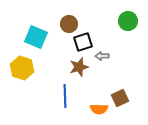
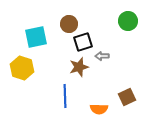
cyan square: rotated 35 degrees counterclockwise
brown square: moved 7 px right, 1 px up
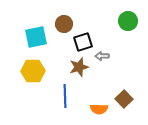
brown circle: moved 5 px left
yellow hexagon: moved 11 px right, 3 px down; rotated 20 degrees counterclockwise
brown square: moved 3 px left, 2 px down; rotated 18 degrees counterclockwise
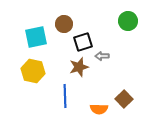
yellow hexagon: rotated 15 degrees clockwise
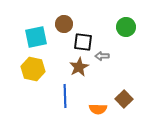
green circle: moved 2 px left, 6 px down
black square: rotated 24 degrees clockwise
brown star: rotated 12 degrees counterclockwise
yellow hexagon: moved 2 px up
orange semicircle: moved 1 px left
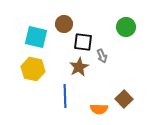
cyan square: rotated 25 degrees clockwise
gray arrow: rotated 112 degrees counterclockwise
orange semicircle: moved 1 px right
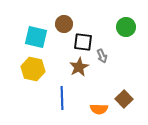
blue line: moved 3 px left, 2 px down
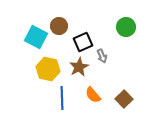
brown circle: moved 5 px left, 2 px down
cyan square: rotated 15 degrees clockwise
black square: rotated 30 degrees counterclockwise
yellow hexagon: moved 15 px right
orange semicircle: moved 6 px left, 14 px up; rotated 48 degrees clockwise
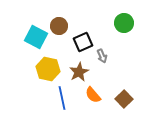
green circle: moved 2 px left, 4 px up
brown star: moved 5 px down
blue line: rotated 10 degrees counterclockwise
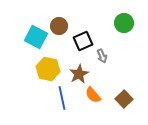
black square: moved 1 px up
brown star: moved 2 px down
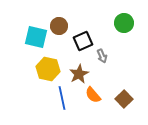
cyan square: rotated 15 degrees counterclockwise
